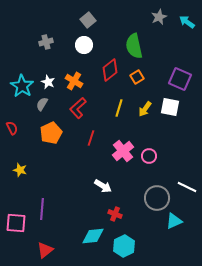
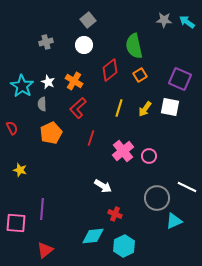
gray star: moved 5 px right, 3 px down; rotated 28 degrees clockwise
orange square: moved 3 px right, 2 px up
gray semicircle: rotated 32 degrees counterclockwise
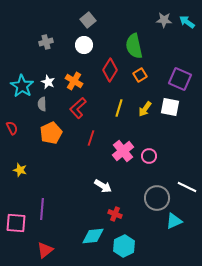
red diamond: rotated 20 degrees counterclockwise
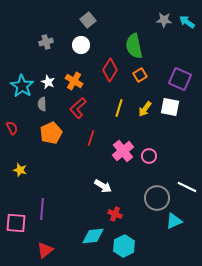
white circle: moved 3 px left
